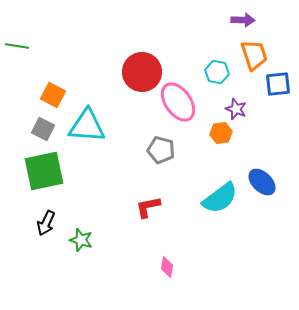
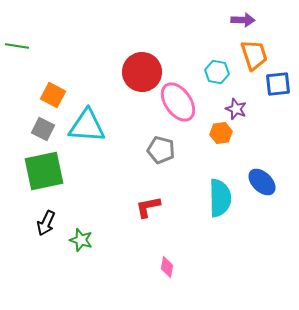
cyan semicircle: rotated 54 degrees counterclockwise
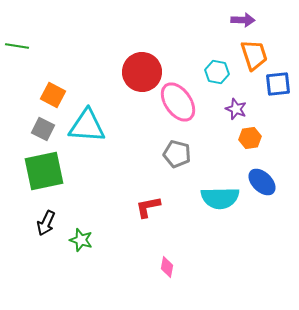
orange hexagon: moved 29 px right, 5 px down
gray pentagon: moved 16 px right, 4 px down
cyan semicircle: rotated 90 degrees clockwise
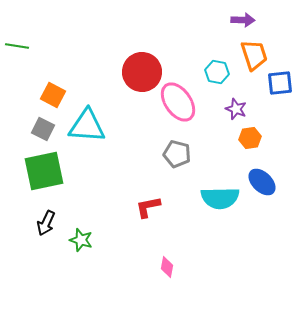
blue square: moved 2 px right, 1 px up
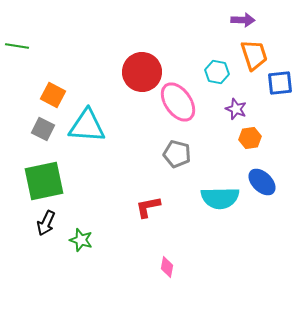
green square: moved 10 px down
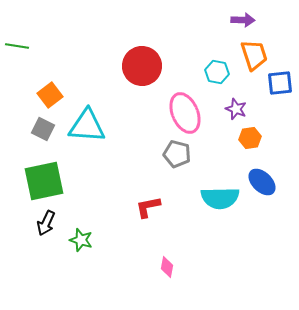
red circle: moved 6 px up
orange square: moved 3 px left; rotated 25 degrees clockwise
pink ellipse: moved 7 px right, 11 px down; rotated 12 degrees clockwise
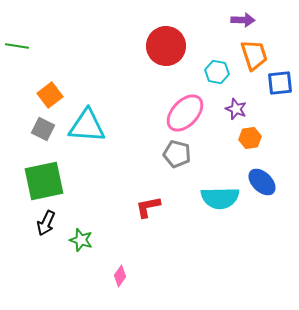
red circle: moved 24 px right, 20 px up
pink ellipse: rotated 66 degrees clockwise
pink diamond: moved 47 px left, 9 px down; rotated 25 degrees clockwise
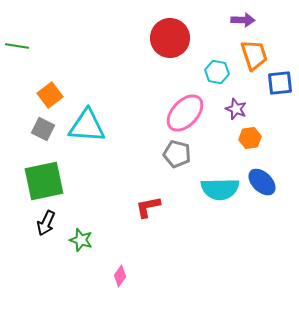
red circle: moved 4 px right, 8 px up
cyan semicircle: moved 9 px up
